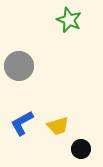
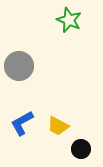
yellow trapezoid: rotated 45 degrees clockwise
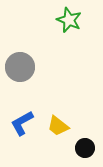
gray circle: moved 1 px right, 1 px down
yellow trapezoid: rotated 10 degrees clockwise
black circle: moved 4 px right, 1 px up
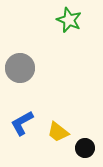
gray circle: moved 1 px down
yellow trapezoid: moved 6 px down
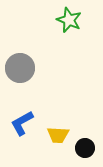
yellow trapezoid: moved 3 px down; rotated 35 degrees counterclockwise
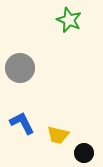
blue L-shape: rotated 92 degrees clockwise
yellow trapezoid: rotated 10 degrees clockwise
black circle: moved 1 px left, 5 px down
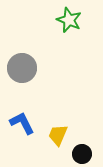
gray circle: moved 2 px right
yellow trapezoid: rotated 100 degrees clockwise
black circle: moved 2 px left, 1 px down
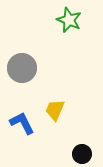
yellow trapezoid: moved 3 px left, 25 px up
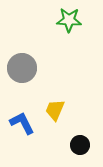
green star: rotated 20 degrees counterclockwise
black circle: moved 2 px left, 9 px up
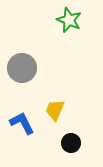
green star: rotated 20 degrees clockwise
black circle: moved 9 px left, 2 px up
